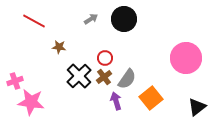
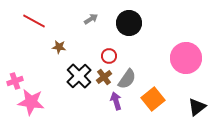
black circle: moved 5 px right, 4 px down
red circle: moved 4 px right, 2 px up
orange square: moved 2 px right, 1 px down
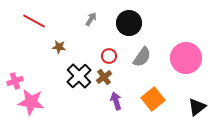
gray arrow: rotated 24 degrees counterclockwise
gray semicircle: moved 15 px right, 22 px up
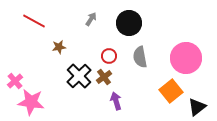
brown star: rotated 16 degrees counterclockwise
gray semicircle: moved 2 px left; rotated 135 degrees clockwise
pink cross: rotated 21 degrees counterclockwise
orange square: moved 18 px right, 8 px up
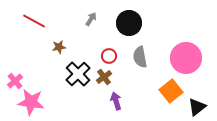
black cross: moved 1 px left, 2 px up
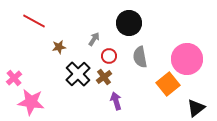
gray arrow: moved 3 px right, 20 px down
pink circle: moved 1 px right, 1 px down
pink cross: moved 1 px left, 3 px up
orange square: moved 3 px left, 7 px up
black triangle: moved 1 px left, 1 px down
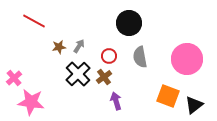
gray arrow: moved 15 px left, 7 px down
orange square: moved 12 px down; rotated 30 degrees counterclockwise
black triangle: moved 2 px left, 3 px up
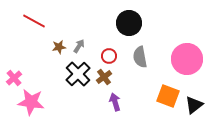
purple arrow: moved 1 px left, 1 px down
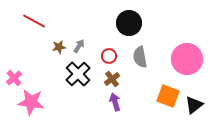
brown cross: moved 8 px right, 2 px down
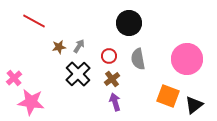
gray semicircle: moved 2 px left, 2 px down
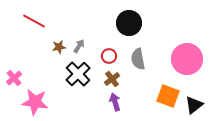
pink star: moved 4 px right
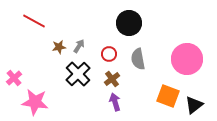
red circle: moved 2 px up
